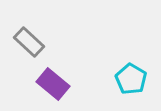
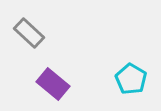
gray rectangle: moved 9 px up
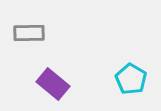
gray rectangle: rotated 44 degrees counterclockwise
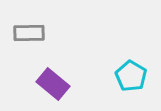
cyan pentagon: moved 3 px up
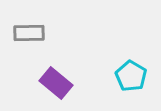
purple rectangle: moved 3 px right, 1 px up
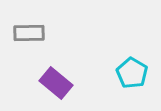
cyan pentagon: moved 1 px right, 3 px up
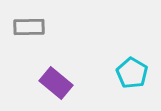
gray rectangle: moved 6 px up
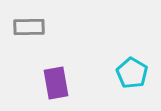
purple rectangle: rotated 40 degrees clockwise
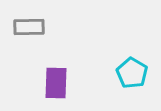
purple rectangle: rotated 12 degrees clockwise
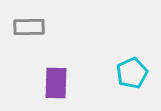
cyan pentagon: rotated 16 degrees clockwise
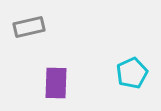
gray rectangle: rotated 12 degrees counterclockwise
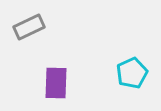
gray rectangle: rotated 12 degrees counterclockwise
